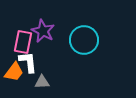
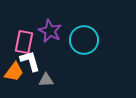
purple star: moved 7 px right
pink rectangle: moved 1 px right
white L-shape: moved 2 px right, 1 px up; rotated 10 degrees counterclockwise
gray triangle: moved 4 px right, 2 px up
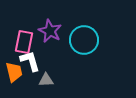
orange trapezoid: rotated 50 degrees counterclockwise
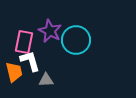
cyan circle: moved 8 px left
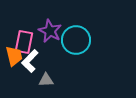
white L-shape: rotated 120 degrees counterclockwise
orange trapezoid: moved 16 px up
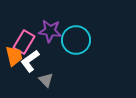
purple star: rotated 20 degrees counterclockwise
pink rectangle: rotated 20 degrees clockwise
white L-shape: rotated 10 degrees clockwise
gray triangle: rotated 49 degrees clockwise
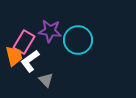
cyan circle: moved 2 px right
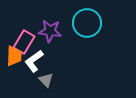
cyan circle: moved 9 px right, 17 px up
orange trapezoid: rotated 15 degrees clockwise
white L-shape: moved 4 px right
